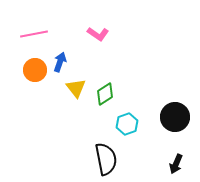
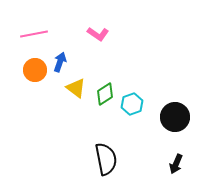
yellow triangle: rotated 15 degrees counterclockwise
cyan hexagon: moved 5 px right, 20 px up
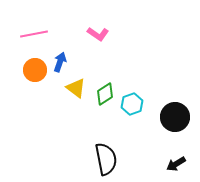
black arrow: rotated 36 degrees clockwise
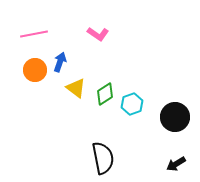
black semicircle: moved 3 px left, 1 px up
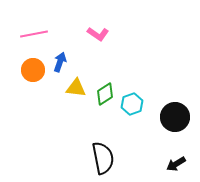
orange circle: moved 2 px left
yellow triangle: rotated 30 degrees counterclockwise
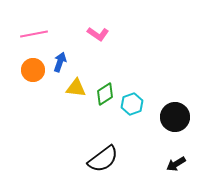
black semicircle: moved 1 px down; rotated 64 degrees clockwise
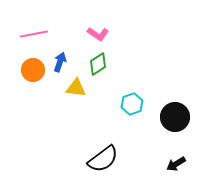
green diamond: moved 7 px left, 30 px up
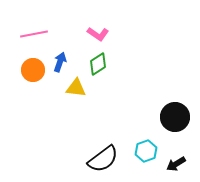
cyan hexagon: moved 14 px right, 47 px down
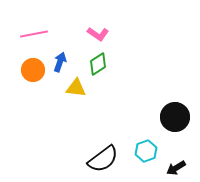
black arrow: moved 4 px down
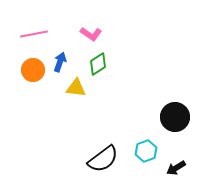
pink L-shape: moved 7 px left
